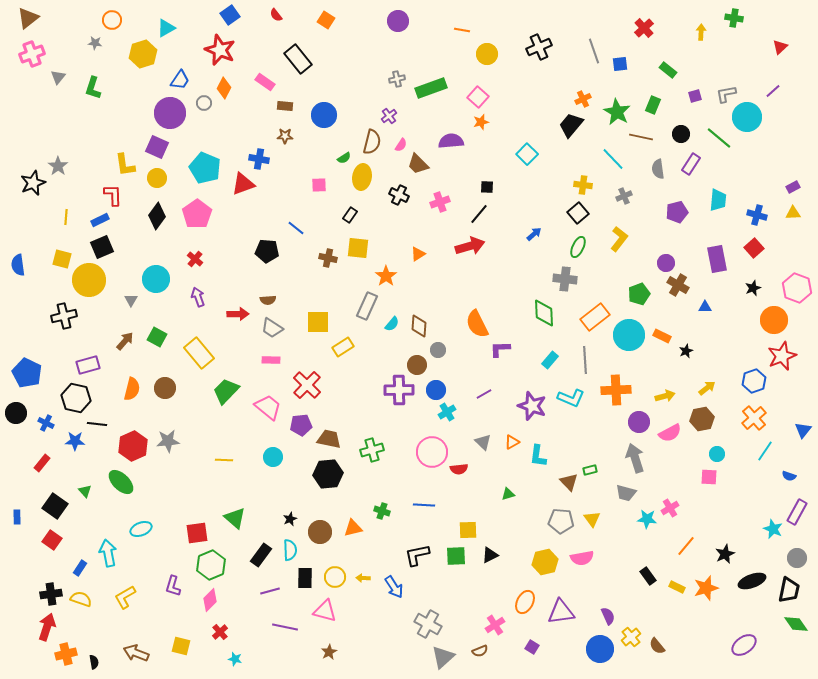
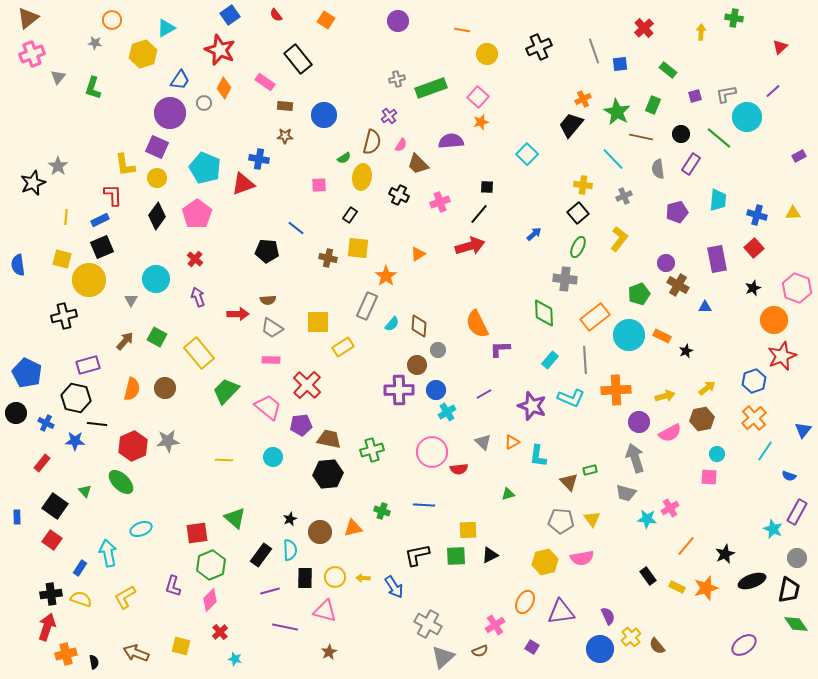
purple rectangle at (793, 187): moved 6 px right, 31 px up
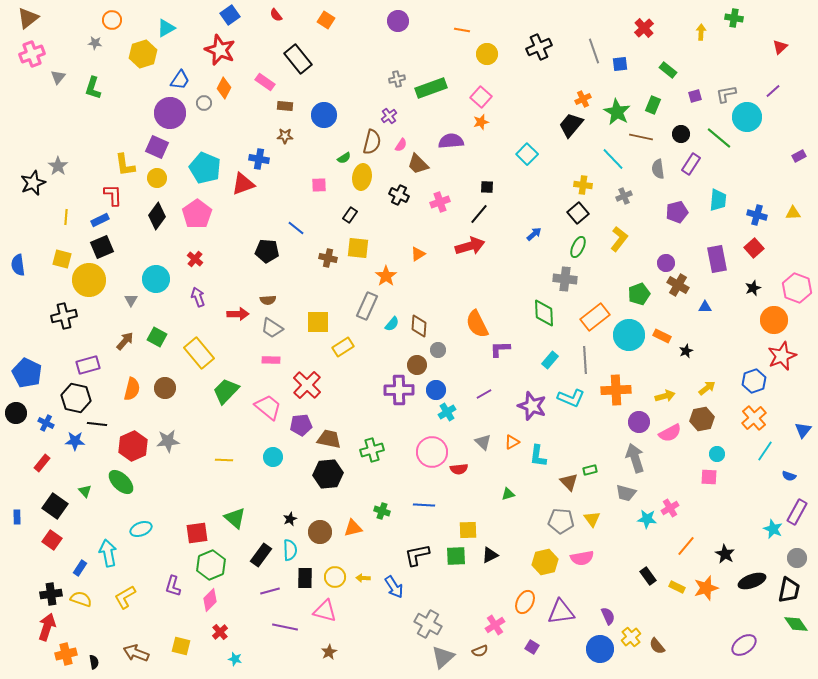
pink square at (478, 97): moved 3 px right
black star at (725, 554): rotated 18 degrees counterclockwise
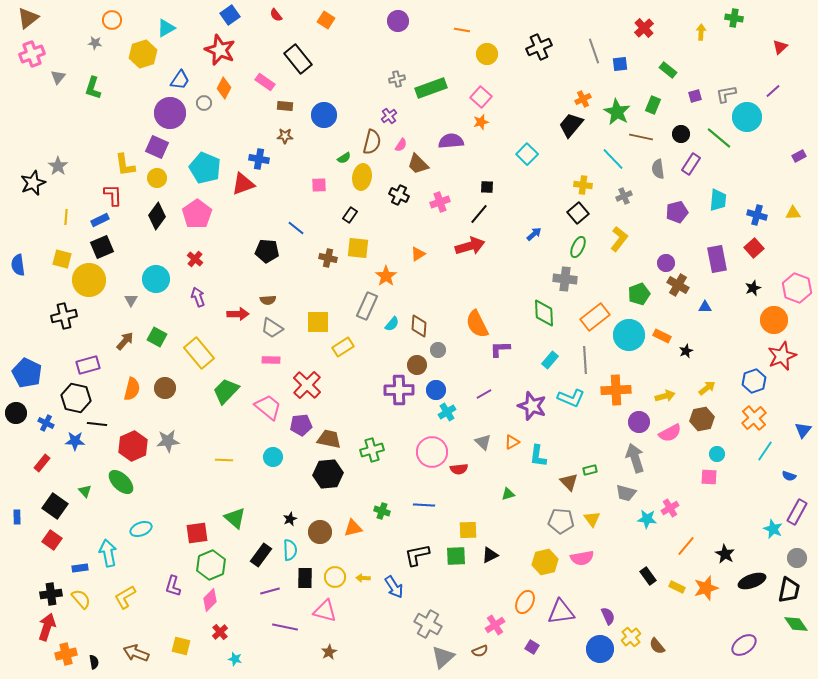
blue rectangle at (80, 568): rotated 49 degrees clockwise
yellow semicircle at (81, 599): rotated 30 degrees clockwise
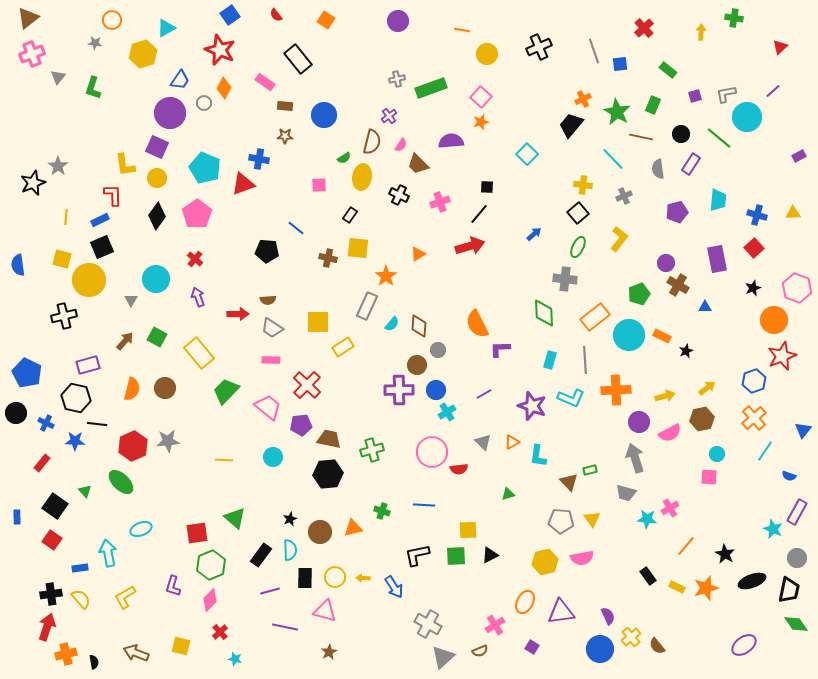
cyan rectangle at (550, 360): rotated 24 degrees counterclockwise
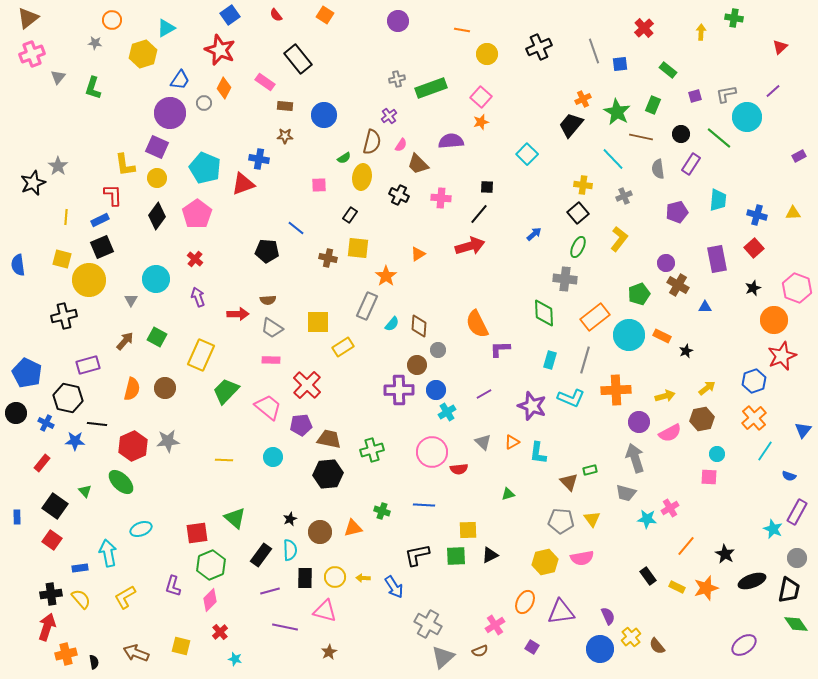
orange square at (326, 20): moved 1 px left, 5 px up
pink cross at (440, 202): moved 1 px right, 4 px up; rotated 24 degrees clockwise
yellow rectangle at (199, 353): moved 2 px right, 2 px down; rotated 64 degrees clockwise
gray line at (585, 360): rotated 20 degrees clockwise
black hexagon at (76, 398): moved 8 px left
cyan L-shape at (538, 456): moved 3 px up
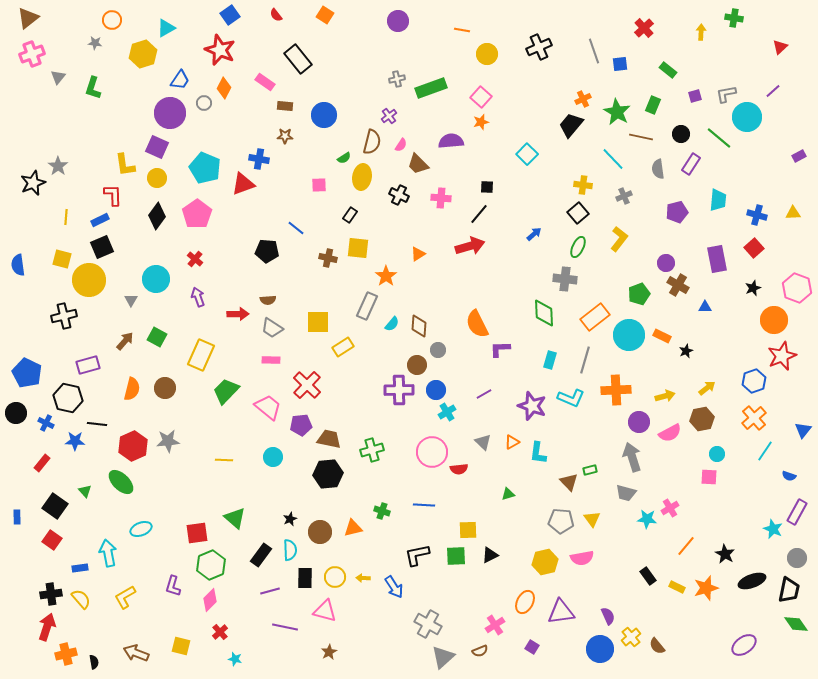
gray arrow at (635, 458): moved 3 px left, 1 px up
